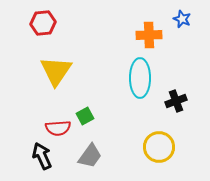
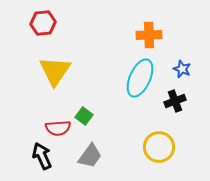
blue star: moved 50 px down
yellow triangle: moved 1 px left
cyan ellipse: rotated 24 degrees clockwise
black cross: moved 1 px left
green square: moved 1 px left; rotated 24 degrees counterclockwise
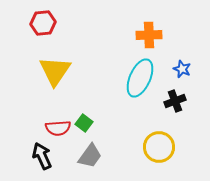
green square: moved 7 px down
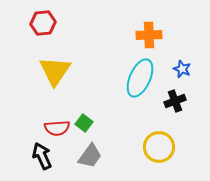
red semicircle: moved 1 px left
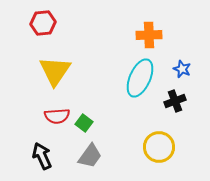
red semicircle: moved 12 px up
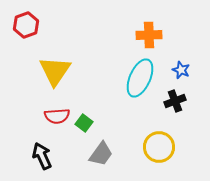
red hexagon: moved 17 px left, 2 px down; rotated 15 degrees counterclockwise
blue star: moved 1 px left, 1 px down
gray trapezoid: moved 11 px right, 2 px up
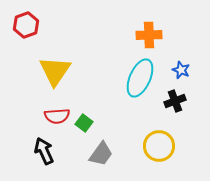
yellow circle: moved 1 px up
black arrow: moved 2 px right, 5 px up
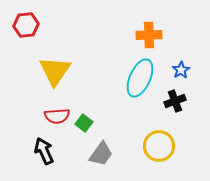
red hexagon: rotated 15 degrees clockwise
blue star: rotated 18 degrees clockwise
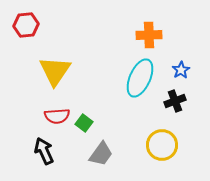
yellow circle: moved 3 px right, 1 px up
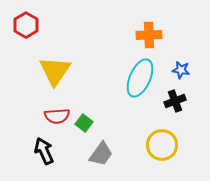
red hexagon: rotated 25 degrees counterclockwise
blue star: rotated 30 degrees counterclockwise
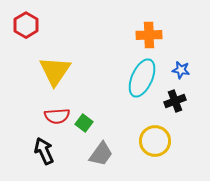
cyan ellipse: moved 2 px right
yellow circle: moved 7 px left, 4 px up
